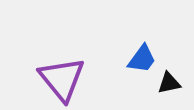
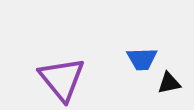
blue trapezoid: rotated 52 degrees clockwise
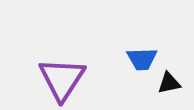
purple triangle: rotated 12 degrees clockwise
